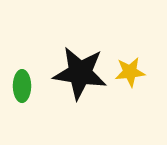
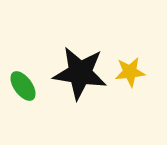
green ellipse: moved 1 px right; rotated 36 degrees counterclockwise
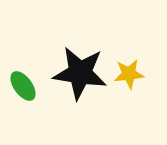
yellow star: moved 1 px left, 2 px down
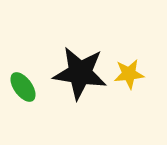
green ellipse: moved 1 px down
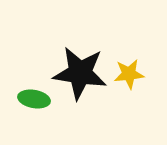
green ellipse: moved 11 px right, 12 px down; rotated 44 degrees counterclockwise
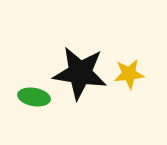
green ellipse: moved 2 px up
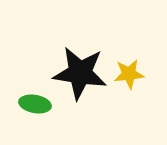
green ellipse: moved 1 px right, 7 px down
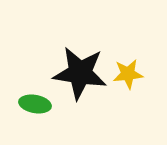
yellow star: moved 1 px left
